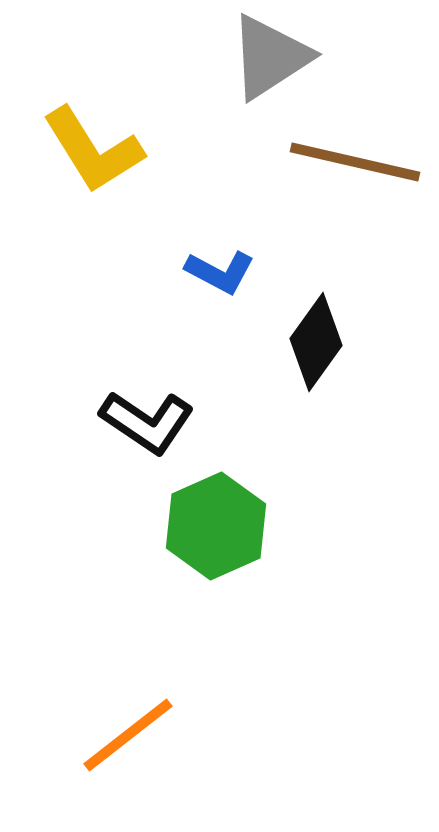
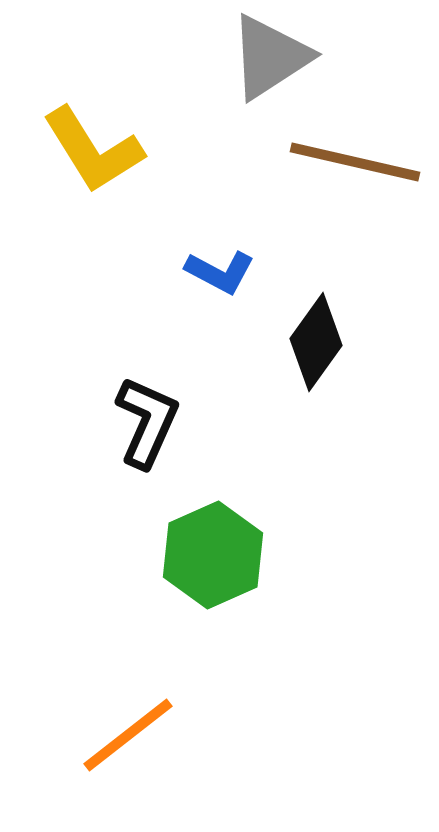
black L-shape: rotated 100 degrees counterclockwise
green hexagon: moved 3 px left, 29 px down
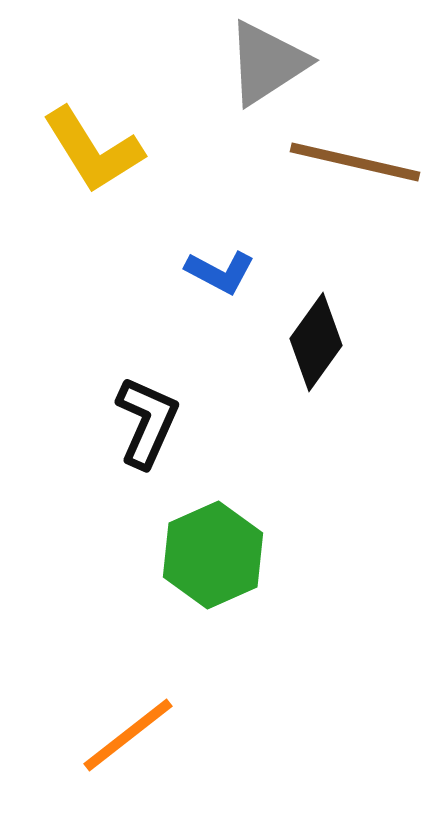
gray triangle: moved 3 px left, 6 px down
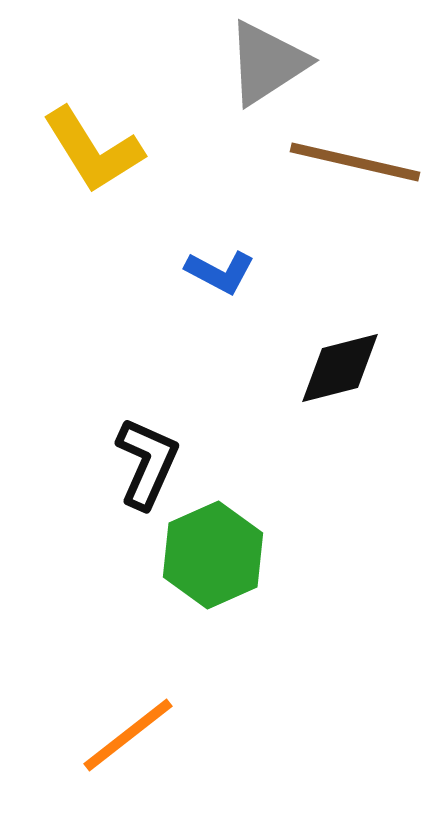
black diamond: moved 24 px right, 26 px down; rotated 40 degrees clockwise
black L-shape: moved 41 px down
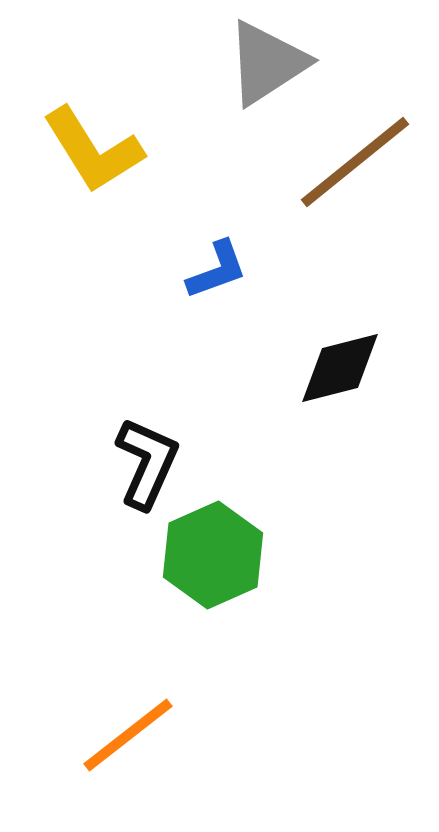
brown line: rotated 52 degrees counterclockwise
blue L-shape: moved 3 px left, 2 px up; rotated 48 degrees counterclockwise
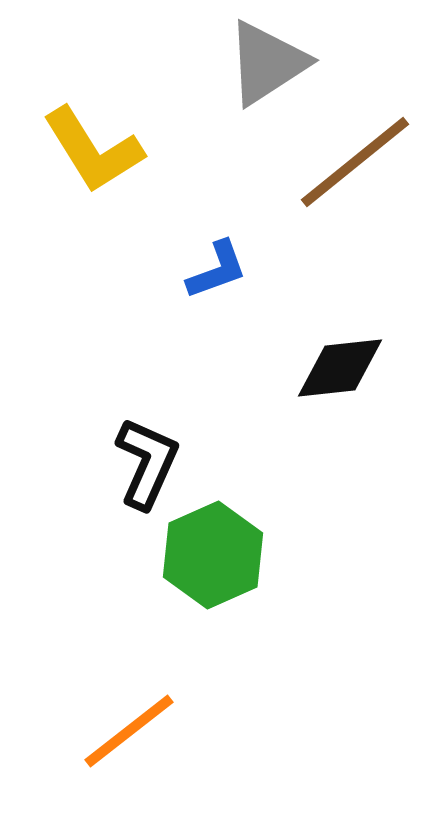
black diamond: rotated 8 degrees clockwise
orange line: moved 1 px right, 4 px up
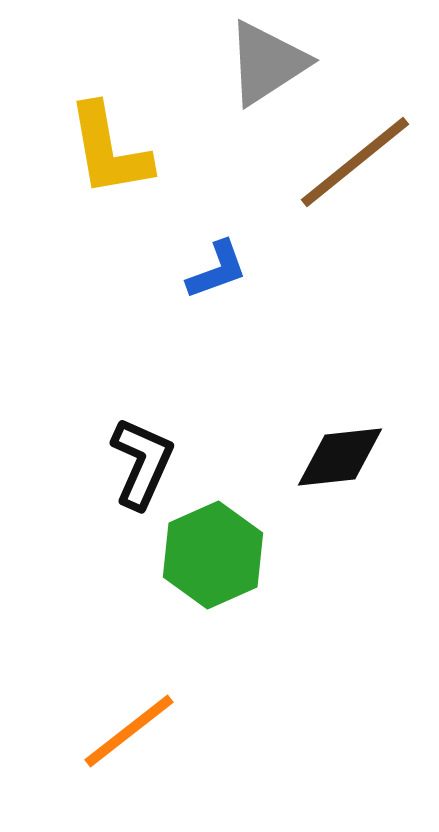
yellow L-shape: moved 16 px right; rotated 22 degrees clockwise
black diamond: moved 89 px down
black L-shape: moved 5 px left
